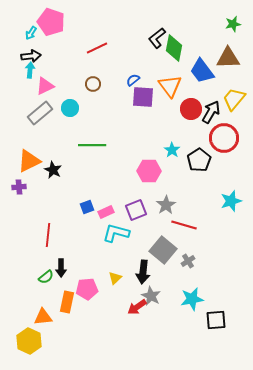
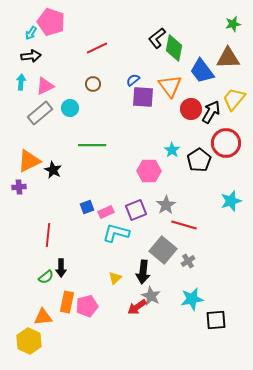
cyan arrow at (30, 70): moved 9 px left, 12 px down
red circle at (224, 138): moved 2 px right, 5 px down
pink pentagon at (87, 289): moved 17 px down; rotated 10 degrees counterclockwise
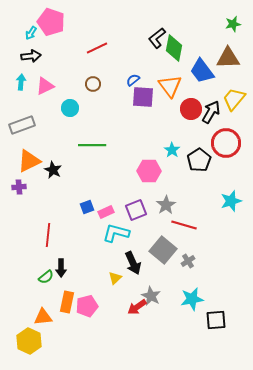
gray rectangle at (40, 113): moved 18 px left, 12 px down; rotated 20 degrees clockwise
black arrow at (143, 272): moved 10 px left, 9 px up; rotated 30 degrees counterclockwise
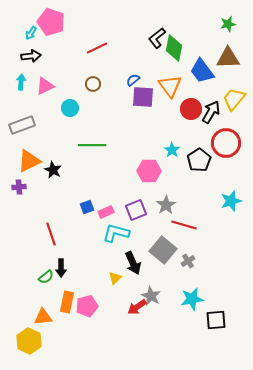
green star at (233, 24): moved 5 px left
red line at (48, 235): moved 3 px right, 1 px up; rotated 25 degrees counterclockwise
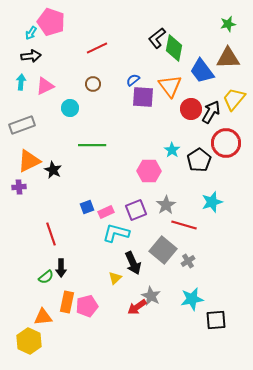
cyan star at (231, 201): moved 19 px left, 1 px down
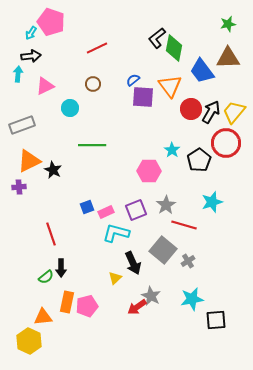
cyan arrow at (21, 82): moved 3 px left, 8 px up
yellow trapezoid at (234, 99): moved 13 px down
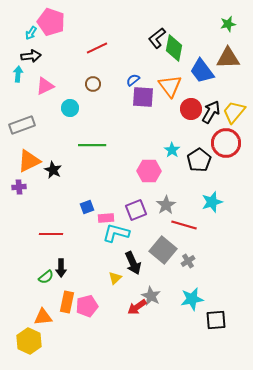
pink rectangle at (106, 212): moved 6 px down; rotated 21 degrees clockwise
red line at (51, 234): rotated 70 degrees counterclockwise
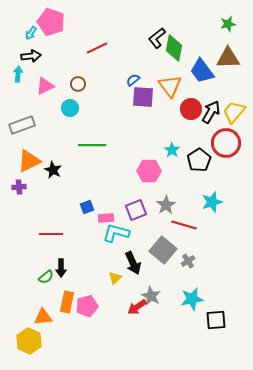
brown circle at (93, 84): moved 15 px left
